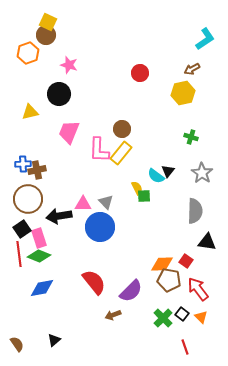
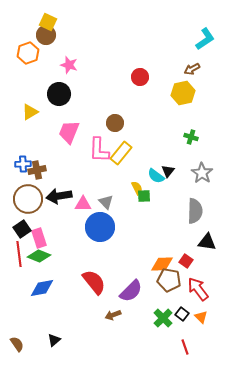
red circle at (140, 73): moved 4 px down
yellow triangle at (30, 112): rotated 18 degrees counterclockwise
brown circle at (122, 129): moved 7 px left, 6 px up
black arrow at (59, 216): moved 20 px up
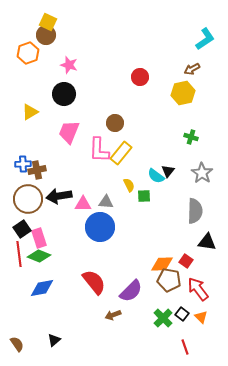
black circle at (59, 94): moved 5 px right
yellow semicircle at (137, 188): moved 8 px left, 3 px up
gray triangle at (106, 202): rotated 42 degrees counterclockwise
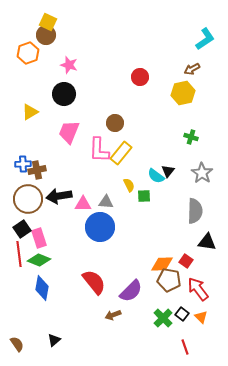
green diamond at (39, 256): moved 4 px down
blue diamond at (42, 288): rotated 70 degrees counterclockwise
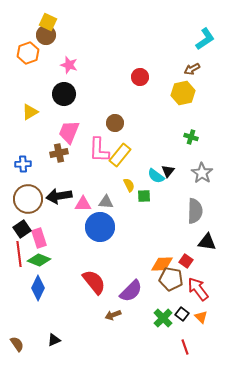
yellow rectangle at (121, 153): moved 1 px left, 2 px down
brown cross at (37, 170): moved 22 px right, 17 px up
brown pentagon at (169, 280): moved 2 px right, 1 px up
blue diamond at (42, 288): moved 4 px left; rotated 15 degrees clockwise
black triangle at (54, 340): rotated 16 degrees clockwise
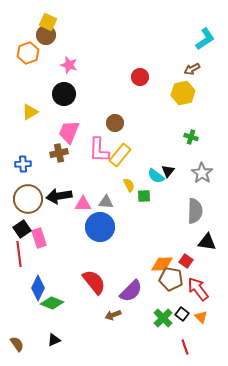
green diamond at (39, 260): moved 13 px right, 43 px down
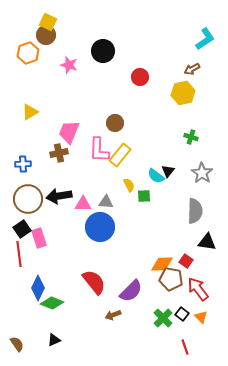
black circle at (64, 94): moved 39 px right, 43 px up
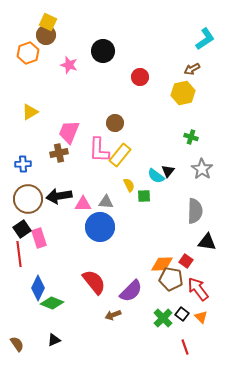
gray star at (202, 173): moved 4 px up
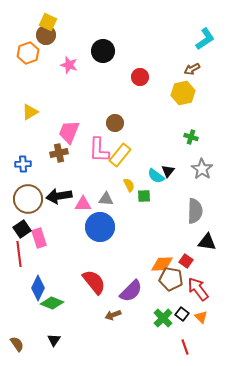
gray triangle at (106, 202): moved 3 px up
black triangle at (54, 340): rotated 32 degrees counterclockwise
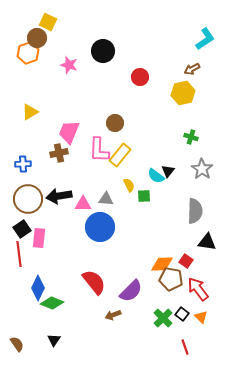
brown circle at (46, 35): moved 9 px left, 3 px down
pink rectangle at (39, 238): rotated 24 degrees clockwise
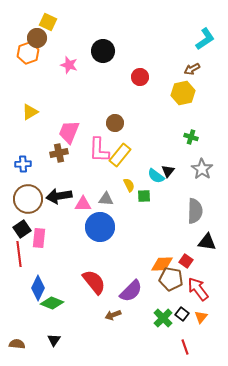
orange triangle at (201, 317): rotated 24 degrees clockwise
brown semicircle at (17, 344): rotated 49 degrees counterclockwise
